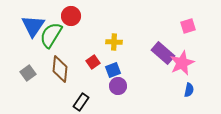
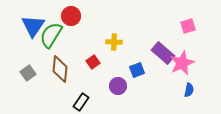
blue square: moved 24 px right
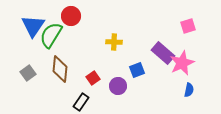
red square: moved 16 px down
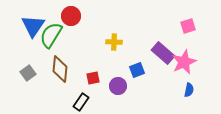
pink star: moved 2 px right, 1 px up
red square: rotated 24 degrees clockwise
